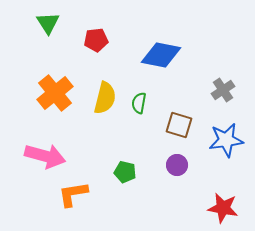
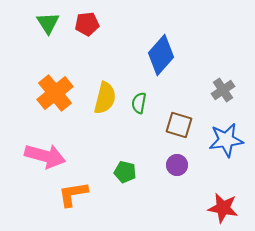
red pentagon: moved 9 px left, 16 px up
blue diamond: rotated 60 degrees counterclockwise
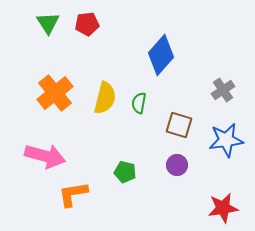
red star: rotated 20 degrees counterclockwise
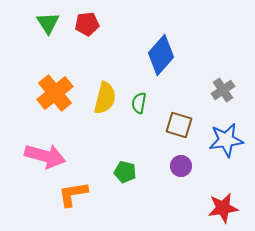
purple circle: moved 4 px right, 1 px down
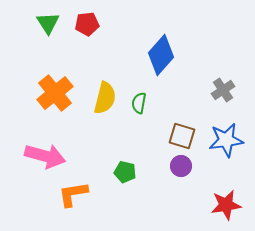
brown square: moved 3 px right, 11 px down
red star: moved 3 px right, 3 px up
